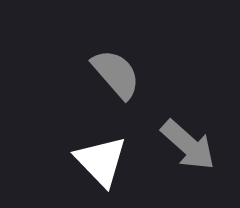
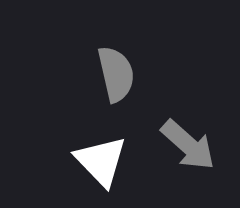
gray semicircle: rotated 28 degrees clockwise
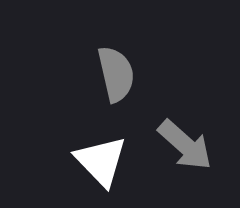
gray arrow: moved 3 px left
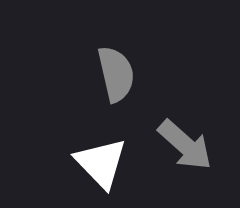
white triangle: moved 2 px down
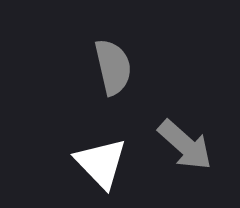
gray semicircle: moved 3 px left, 7 px up
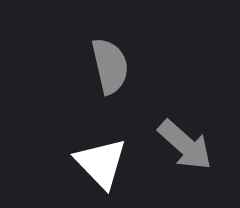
gray semicircle: moved 3 px left, 1 px up
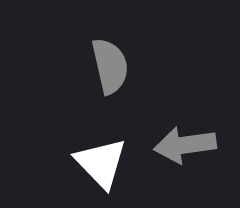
gray arrow: rotated 130 degrees clockwise
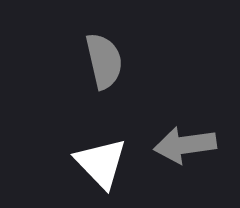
gray semicircle: moved 6 px left, 5 px up
